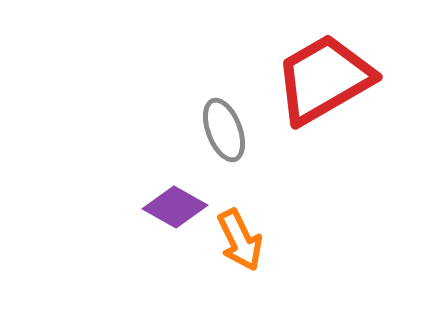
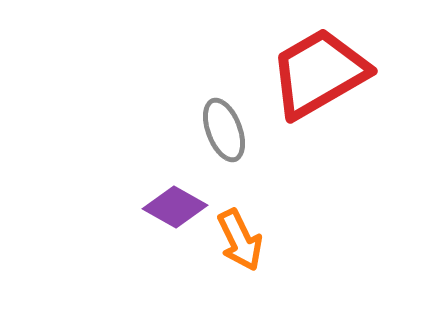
red trapezoid: moved 5 px left, 6 px up
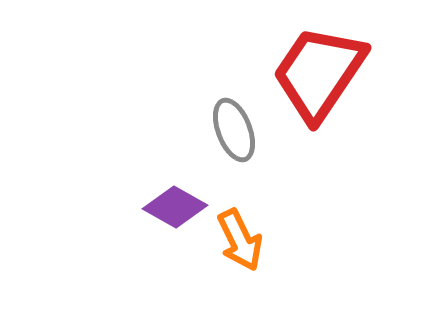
red trapezoid: rotated 26 degrees counterclockwise
gray ellipse: moved 10 px right
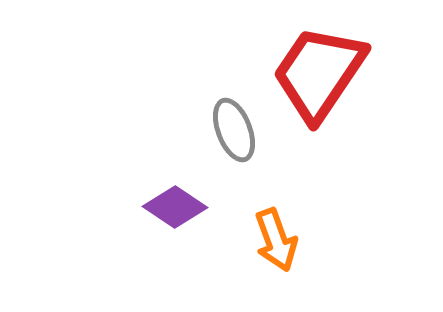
purple diamond: rotated 4 degrees clockwise
orange arrow: moved 36 px right; rotated 6 degrees clockwise
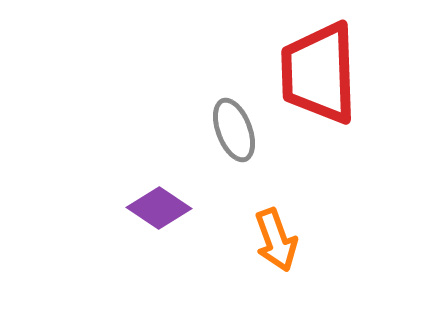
red trapezoid: rotated 36 degrees counterclockwise
purple diamond: moved 16 px left, 1 px down
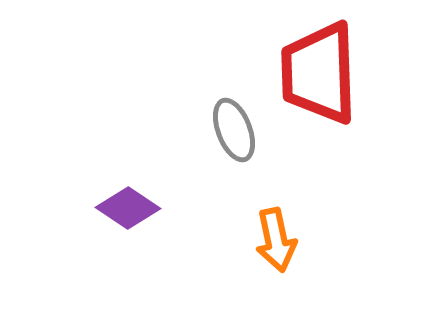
purple diamond: moved 31 px left
orange arrow: rotated 8 degrees clockwise
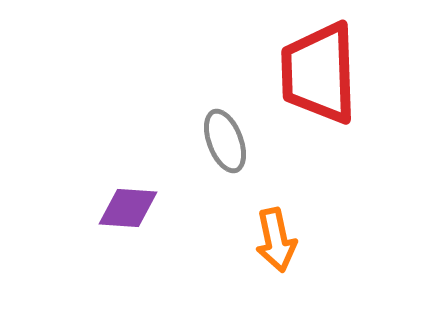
gray ellipse: moved 9 px left, 11 px down
purple diamond: rotated 30 degrees counterclockwise
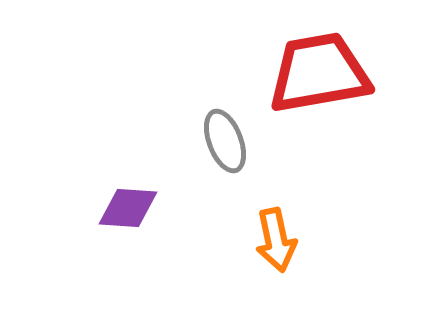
red trapezoid: rotated 82 degrees clockwise
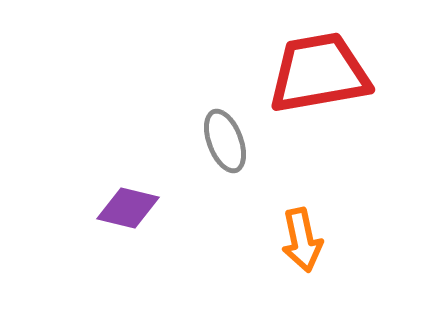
purple diamond: rotated 10 degrees clockwise
orange arrow: moved 26 px right
